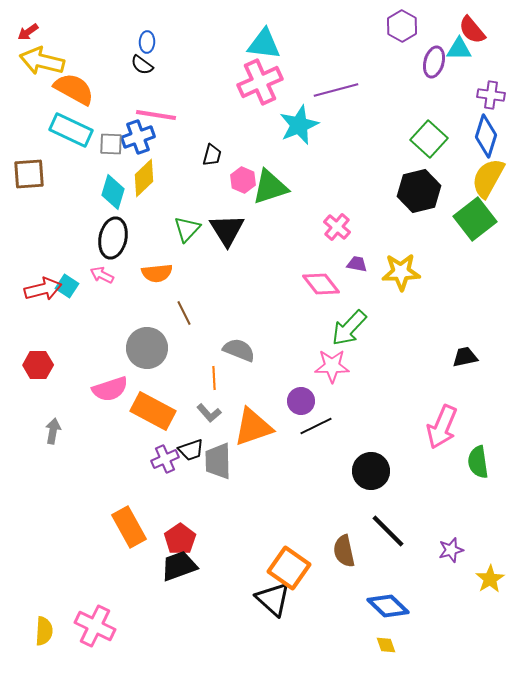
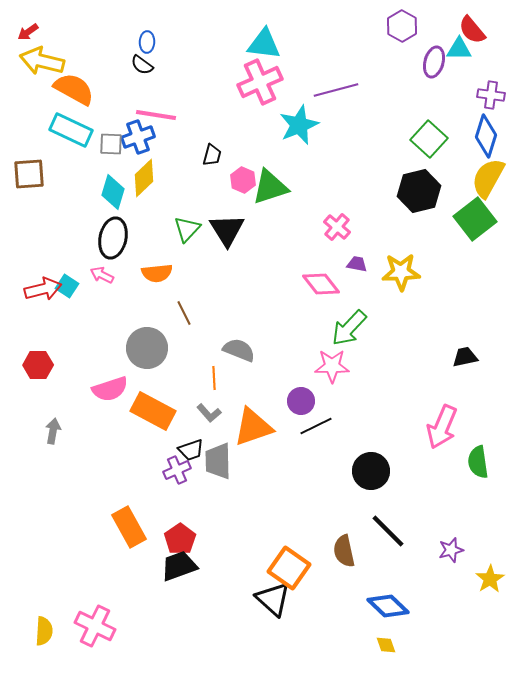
purple cross at (165, 459): moved 12 px right, 11 px down
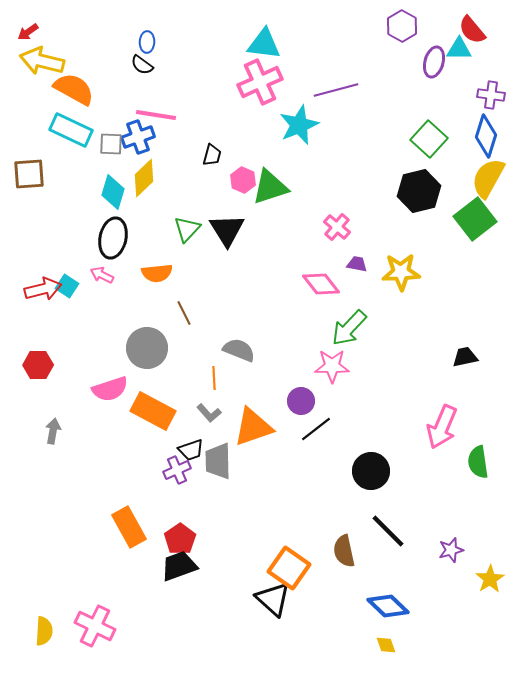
black line at (316, 426): moved 3 px down; rotated 12 degrees counterclockwise
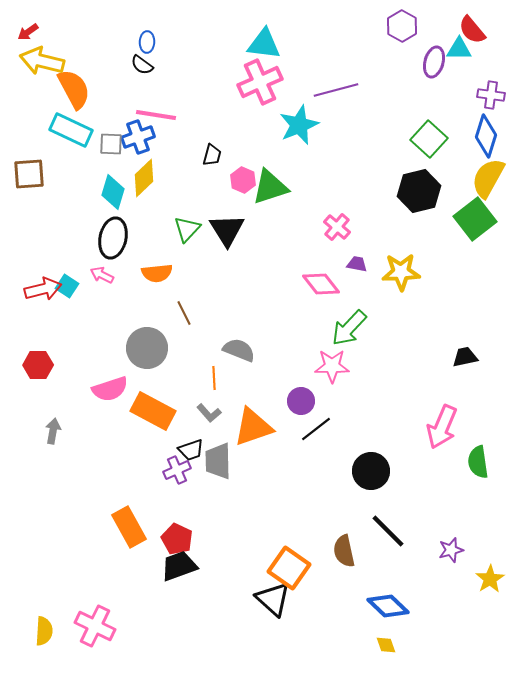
orange semicircle at (74, 89): rotated 33 degrees clockwise
red pentagon at (180, 539): moved 3 px left; rotated 12 degrees counterclockwise
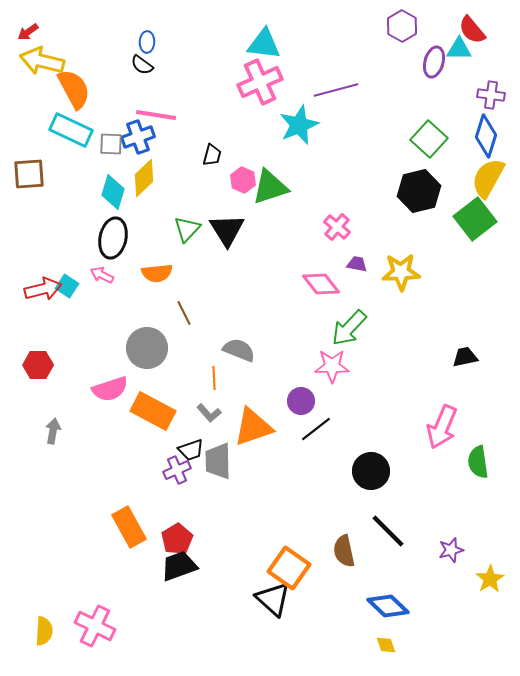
red pentagon at (177, 539): rotated 16 degrees clockwise
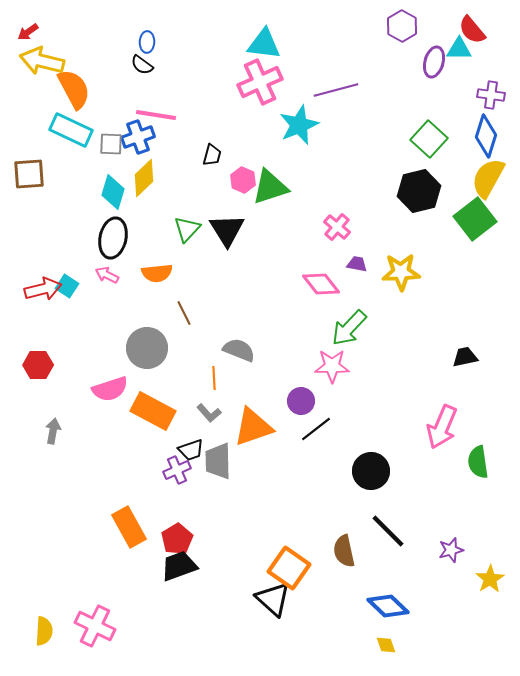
pink arrow at (102, 275): moved 5 px right
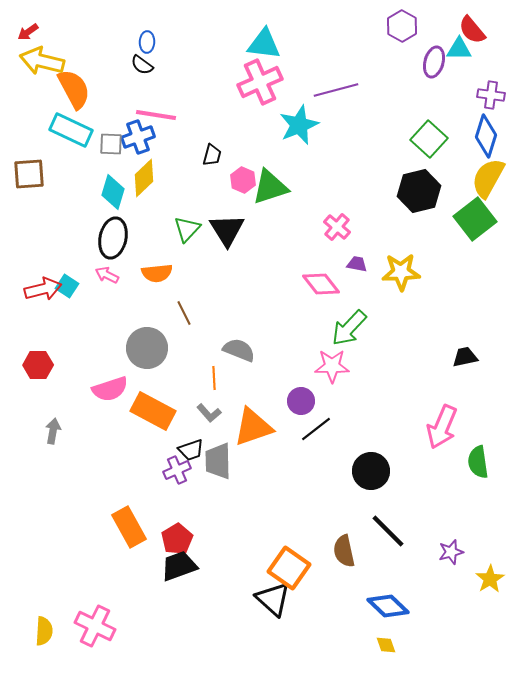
purple star at (451, 550): moved 2 px down
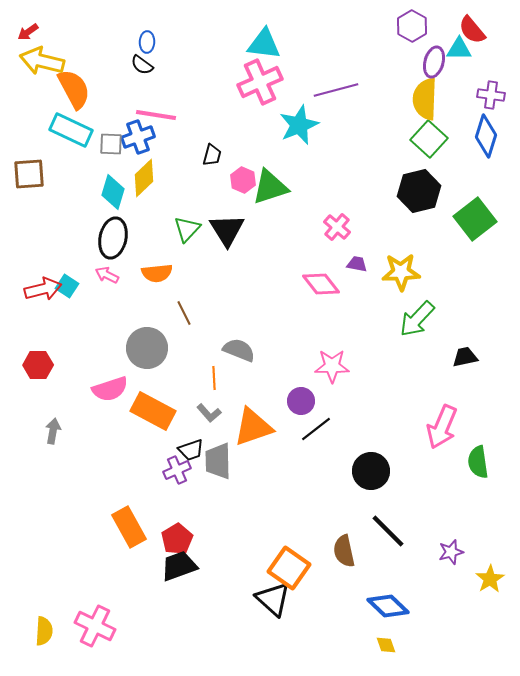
purple hexagon at (402, 26): moved 10 px right
yellow semicircle at (488, 178): moved 63 px left, 79 px up; rotated 27 degrees counterclockwise
green arrow at (349, 328): moved 68 px right, 9 px up
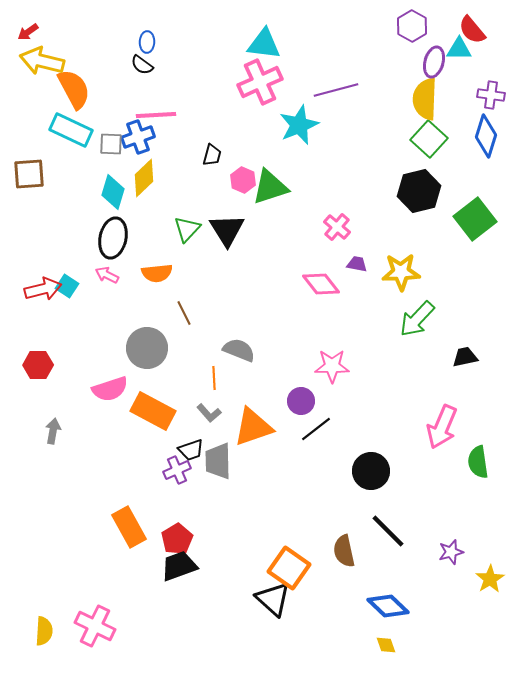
pink line at (156, 115): rotated 12 degrees counterclockwise
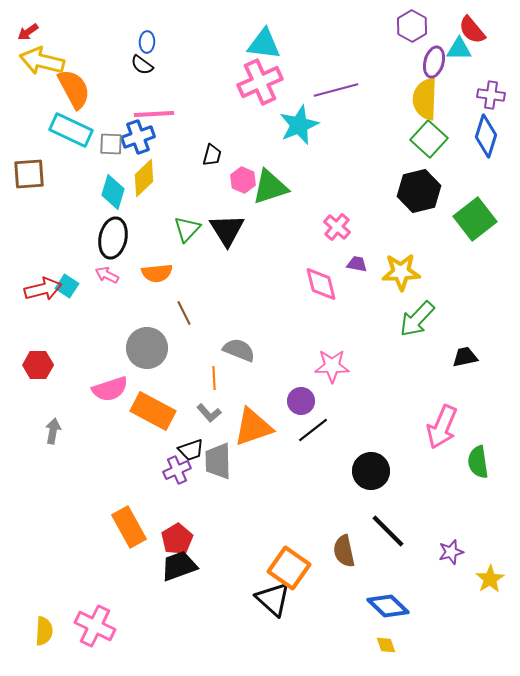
pink line at (156, 115): moved 2 px left, 1 px up
pink diamond at (321, 284): rotated 24 degrees clockwise
black line at (316, 429): moved 3 px left, 1 px down
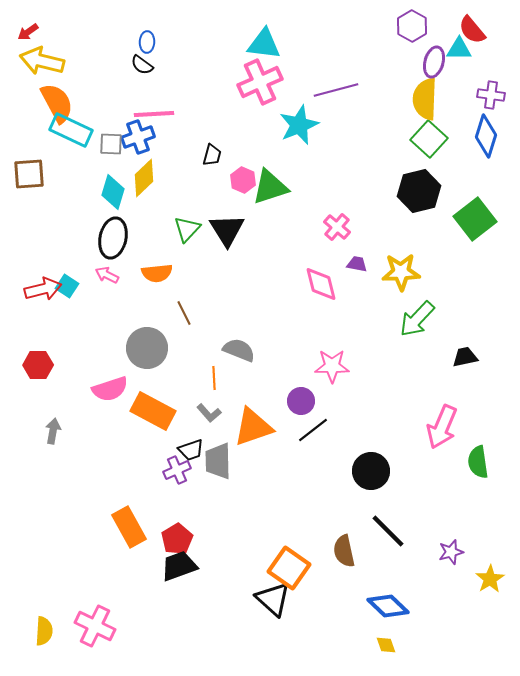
orange semicircle at (74, 89): moved 17 px left, 14 px down
